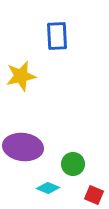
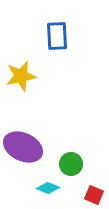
purple ellipse: rotated 18 degrees clockwise
green circle: moved 2 px left
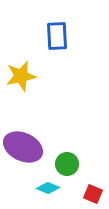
green circle: moved 4 px left
red square: moved 1 px left, 1 px up
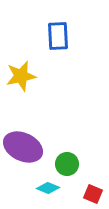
blue rectangle: moved 1 px right
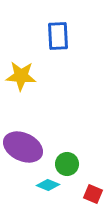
yellow star: rotated 16 degrees clockwise
cyan diamond: moved 3 px up
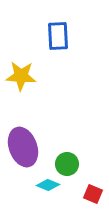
purple ellipse: rotated 45 degrees clockwise
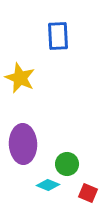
yellow star: moved 1 px left, 2 px down; rotated 20 degrees clockwise
purple ellipse: moved 3 px up; rotated 18 degrees clockwise
red square: moved 5 px left, 1 px up
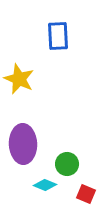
yellow star: moved 1 px left, 1 px down
cyan diamond: moved 3 px left
red square: moved 2 px left, 1 px down
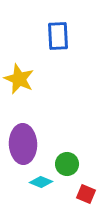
cyan diamond: moved 4 px left, 3 px up
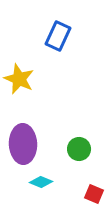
blue rectangle: rotated 28 degrees clockwise
green circle: moved 12 px right, 15 px up
red square: moved 8 px right
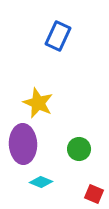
yellow star: moved 19 px right, 24 px down
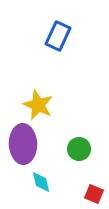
yellow star: moved 2 px down
cyan diamond: rotated 55 degrees clockwise
